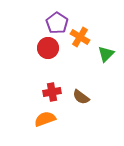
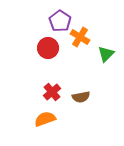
purple pentagon: moved 3 px right, 2 px up
red cross: rotated 30 degrees counterclockwise
brown semicircle: rotated 48 degrees counterclockwise
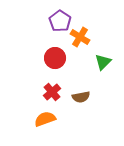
red circle: moved 7 px right, 10 px down
green triangle: moved 3 px left, 8 px down
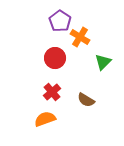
brown semicircle: moved 5 px right, 3 px down; rotated 42 degrees clockwise
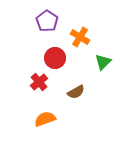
purple pentagon: moved 13 px left
red cross: moved 13 px left, 10 px up
brown semicircle: moved 10 px left, 8 px up; rotated 60 degrees counterclockwise
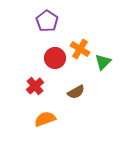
orange cross: moved 12 px down
red cross: moved 4 px left, 4 px down
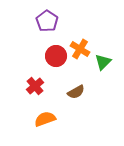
red circle: moved 1 px right, 2 px up
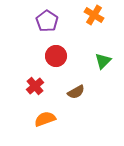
orange cross: moved 14 px right, 34 px up
green triangle: moved 1 px up
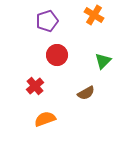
purple pentagon: rotated 20 degrees clockwise
red circle: moved 1 px right, 1 px up
brown semicircle: moved 10 px right, 1 px down
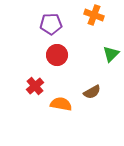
orange cross: rotated 12 degrees counterclockwise
purple pentagon: moved 4 px right, 3 px down; rotated 15 degrees clockwise
green triangle: moved 8 px right, 7 px up
brown semicircle: moved 6 px right, 1 px up
orange semicircle: moved 16 px right, 15 px up; rotated 30 degrees clockwise
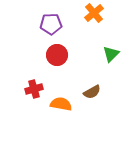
orange cross: moved 2 px up; rotated 30 degrees clockwise
red cross: moved 1 px left, 3 px down; rotated 24 degrees clockwise
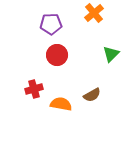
brown semicircle: moved 3 px down
